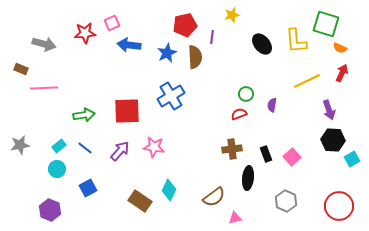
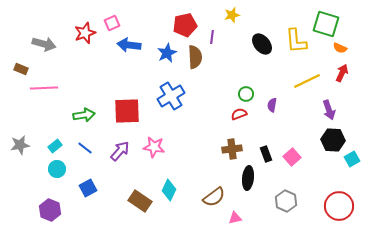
red star at (85, 33): rotated 15 degrees counterclockwise
cyan rectangle at (59, 146): moved 4 px left
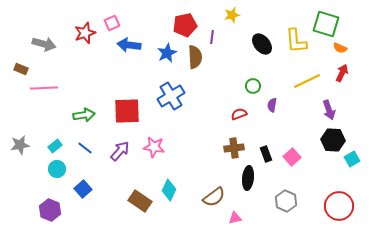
green circle at (246, 94): moved 7 px right, 8 px up
brown cross at (232, 149): moved 2 px right, 1 px up
blue square at (88, 188): moved 5 px left, 1 px down; rotated 12 degrees counterclockwise
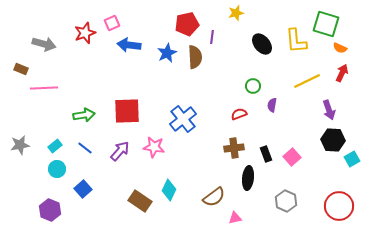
yellow star at (232, 15): moved 4 px right, 2 px up
red pentagon at (185, 25): moved 2 px right, 1 px up
blue cross at (171, 96): moved 12 px right, 23 px down; rotated 8 degrees counterclockwise
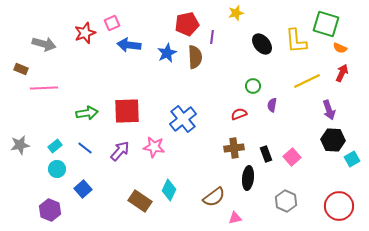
green arrow at (84, 115): moved 3 px right, 2 px up
